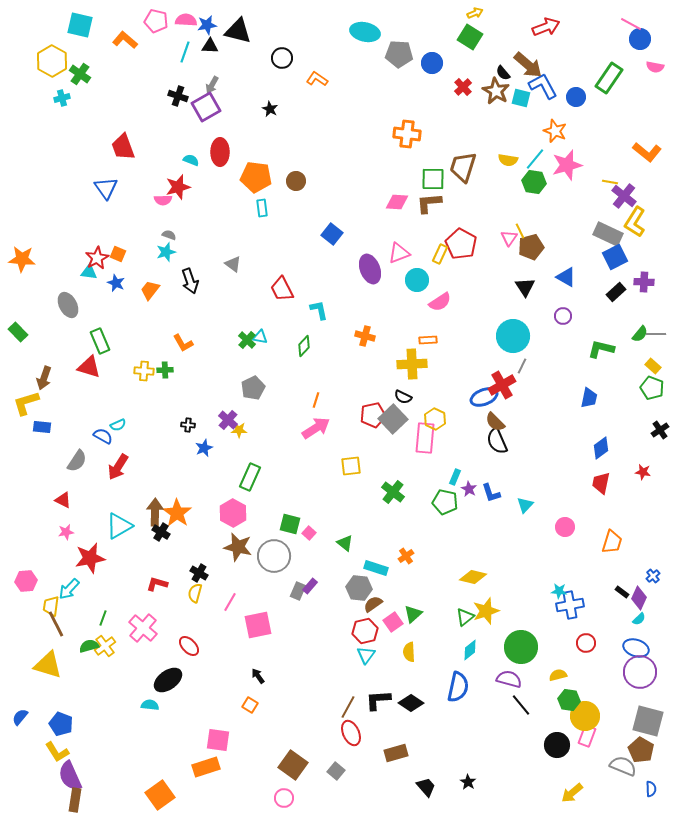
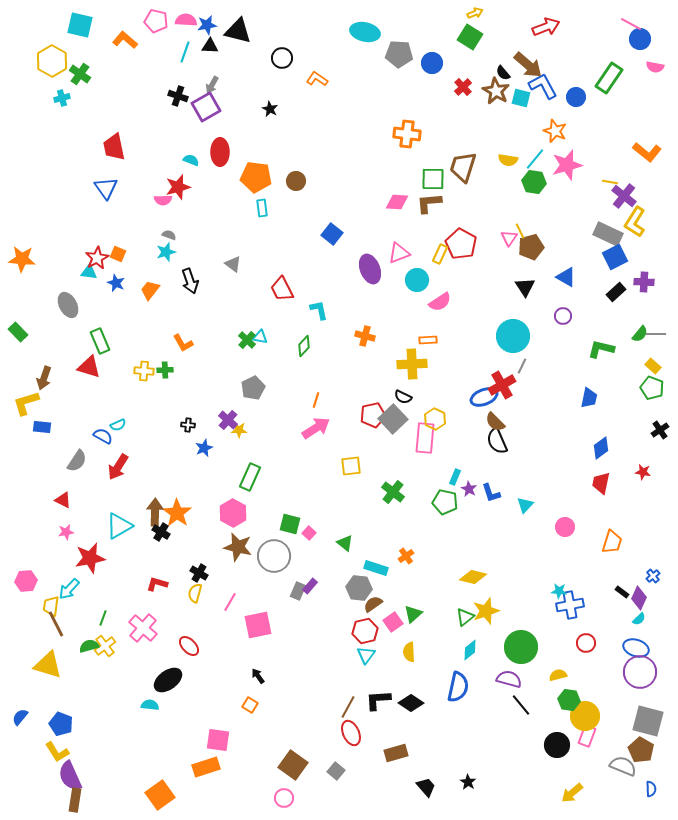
red trapezoid at (123, 147): moved 9 px left; rotated 8 degrees clockwise
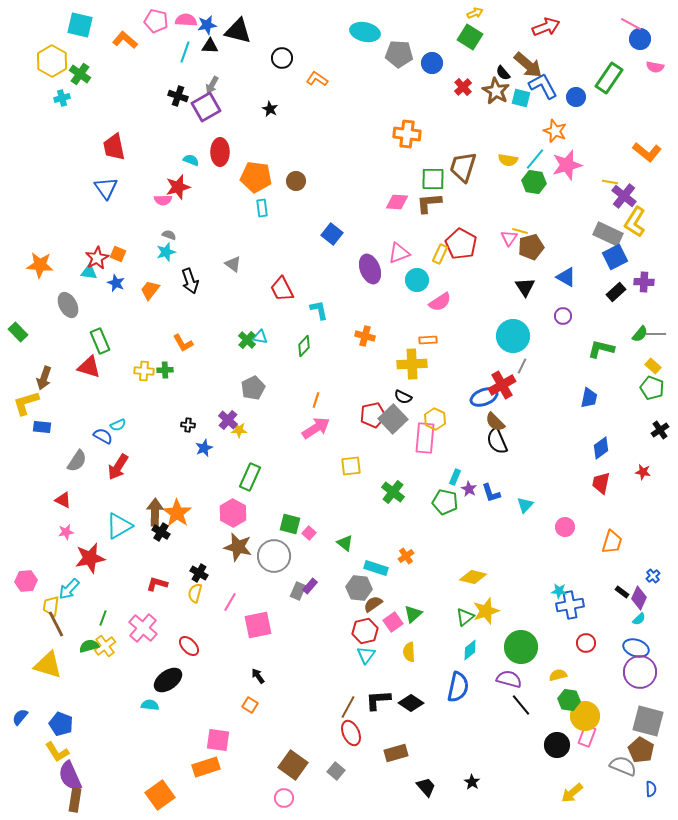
yellow line at (520, 231): rotated 49 degrees counterclockwise
orange star at (22, 259): moved 18 px right, 6 px down
black star at (468, 782): moved 4 px right
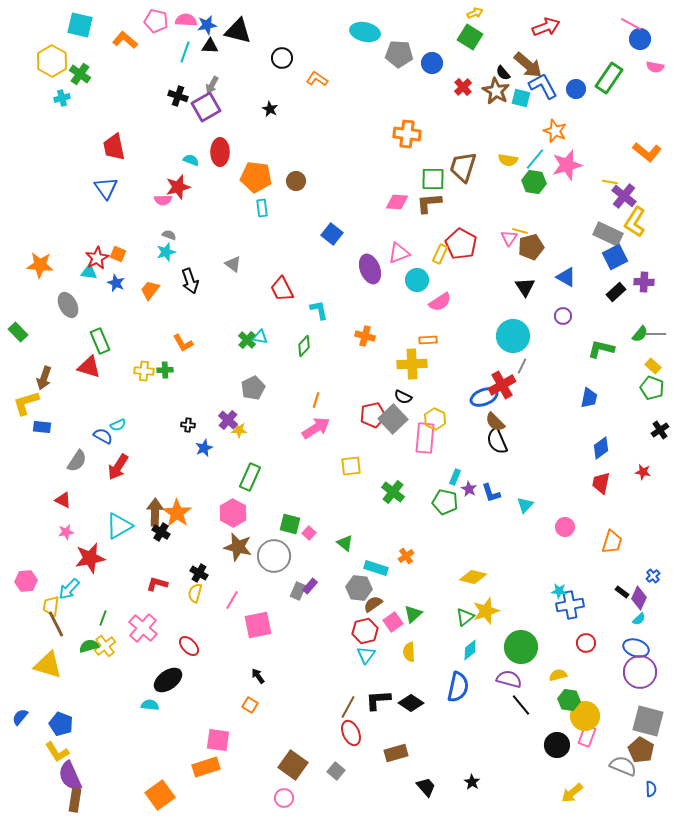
blue circle at (576, 97): moved 8 px up
pink line at (230, 602): moved 2 px right, 2 px up
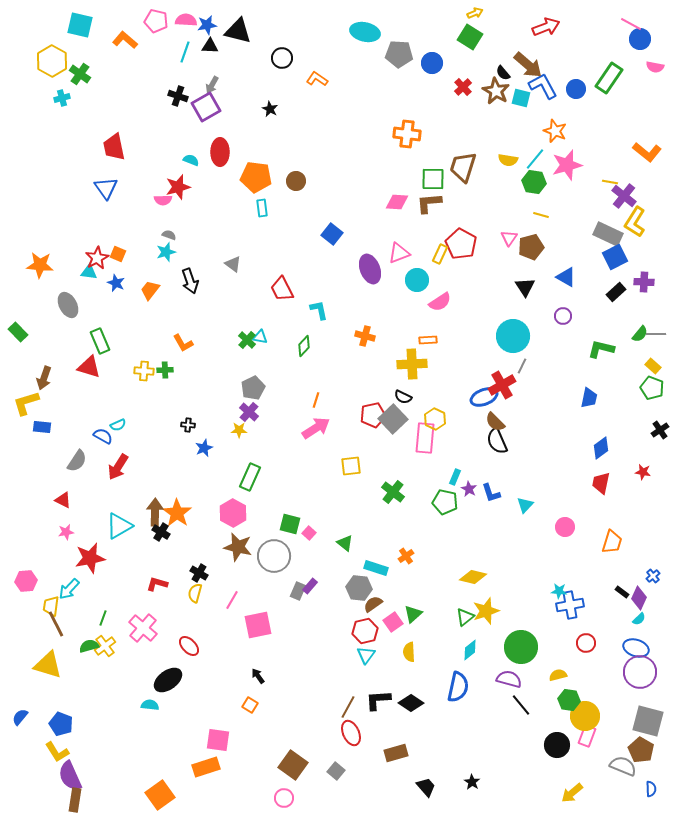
yellow line at (520, 231): moved 21 px right, 16 px up
purple cross at (228, 420): moved 21 px right, 8 px up
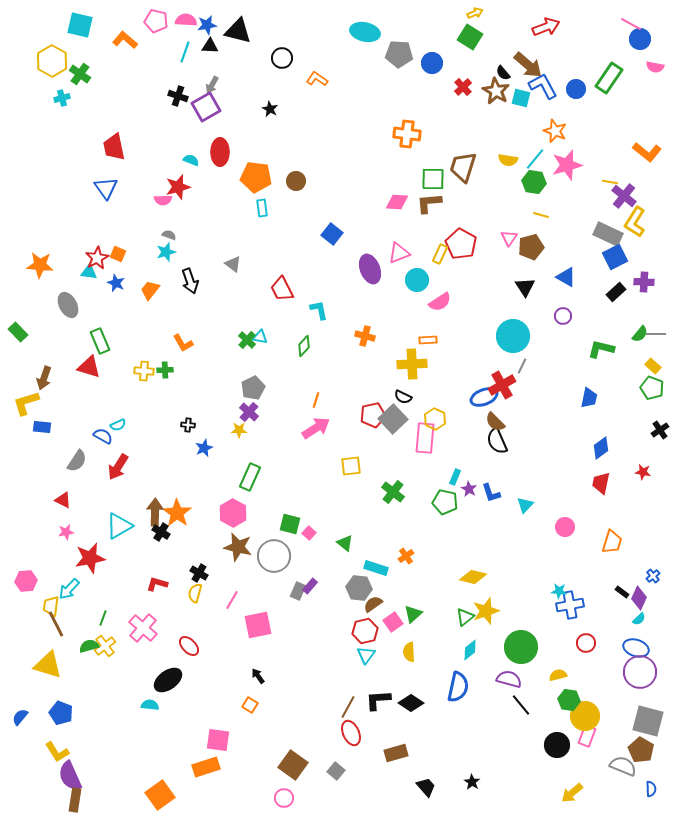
blue pentagon at (61, 724): moved 11 px up
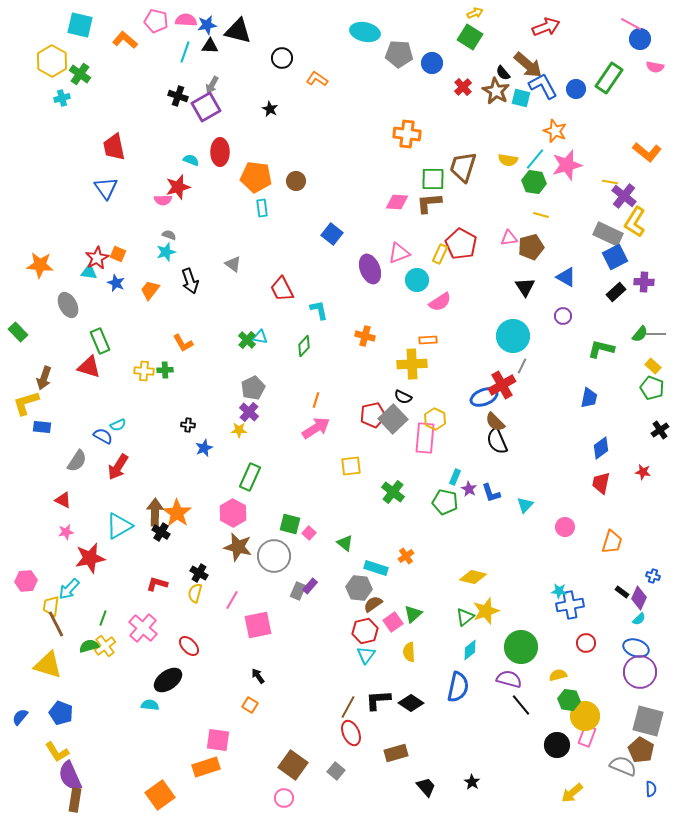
pink triangle at (509, 238): rotated 48 degrees clockwise
blue cross at (653, 576): rotated 32 degrees counterclockwise
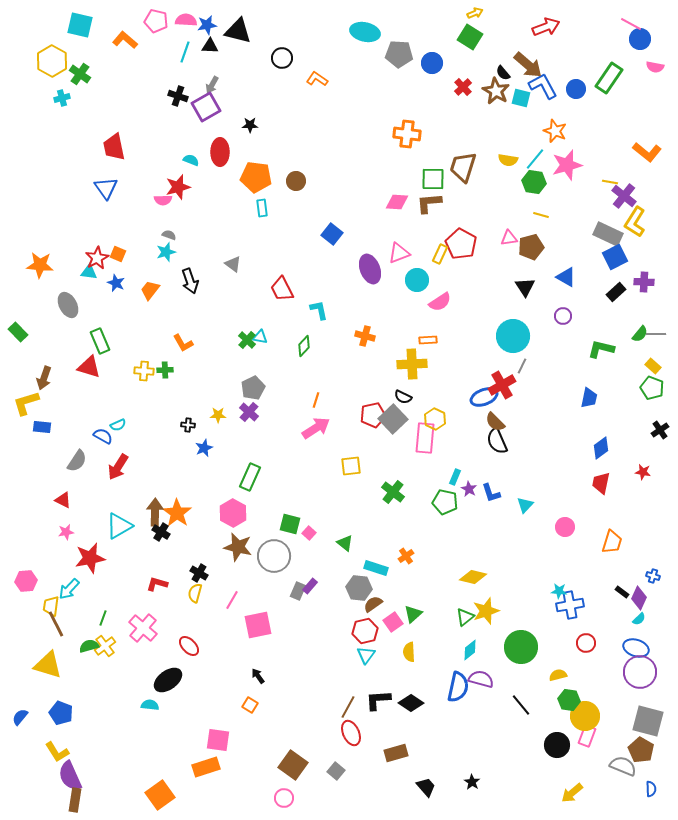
black star at (270, 109): moved 20 px left, 16 px down; rotated 28 degrees counterclockwise
yellow star at (239, 430): moved 21 px left, 15 px up
purple semicircle at (509, 679): moved 28 px left
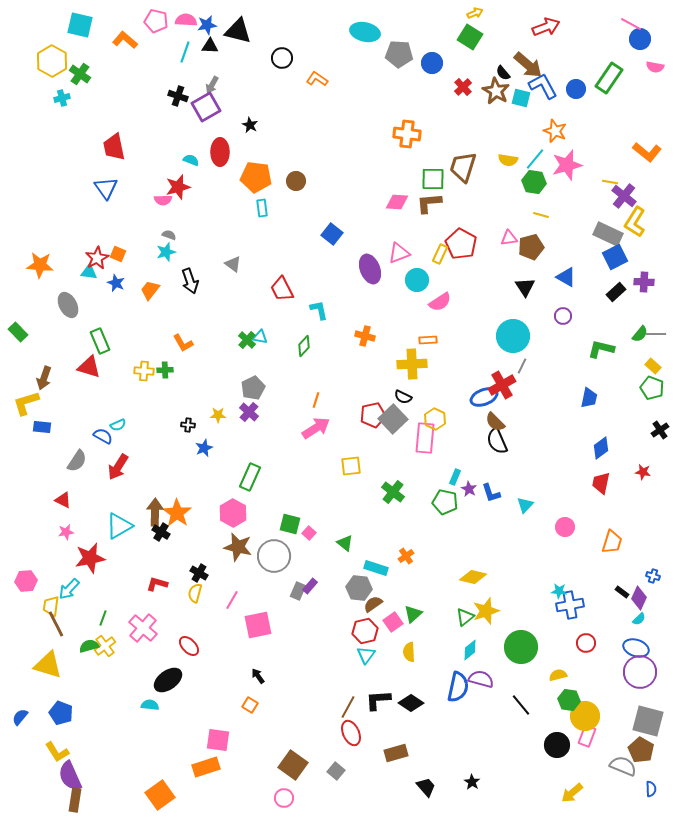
black star at (250, 125): rotated 28 degrees clockwise
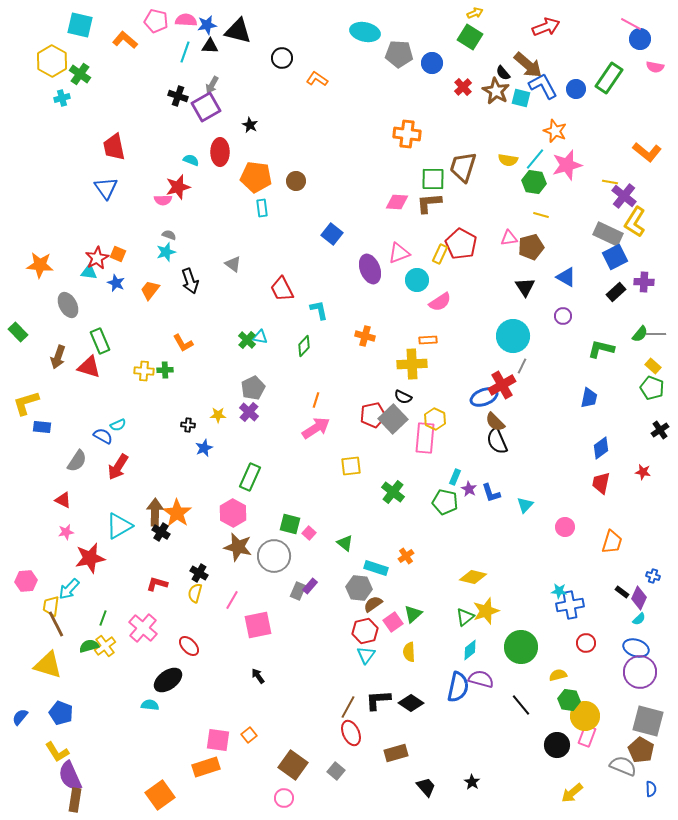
brown arrow at (44, 378): moved 14 px right, 21 px up
orange square at (250, 705): moved 1 px left, 30 px down; rotated 21 degrees clockwise
